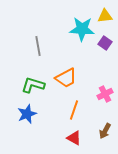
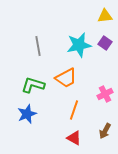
cyan star: moved 3 px left, 16 px down; rotated 15 degrees counterclockwise
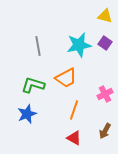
yellow triangle: rotated 21 degrees clockwise
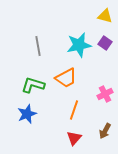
red triangle: rotated 42 degrees clockwise
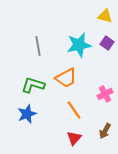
purple square: moved 2 px right
orange line: rotated 54 degrees counterclockwise
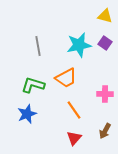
purple square: moved 2 px left
pink cross: rotated 28 degrees clockwise
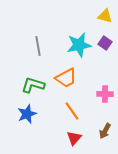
orange line: moved 2 px left, 1 px down
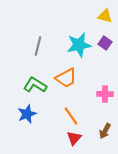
gray line: rotated 24 degrees clockwise
green L-shape: moved 2 px right; rotated 15 degrees clockwise
orange line: moved 1 px left, 5 px down
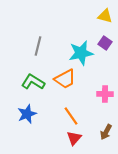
cyan star: moved 2 px right, 8 px down
orange trapezoid: moved 1 px left, 1 px down
green L-shape: moved 2 px left, 3 px up
brown arrow: moved 1 px right, 1 px down
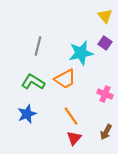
yellow triangle: rotated 35 degrees clockwise
pink cross: rotated 21 degrees clockwise
